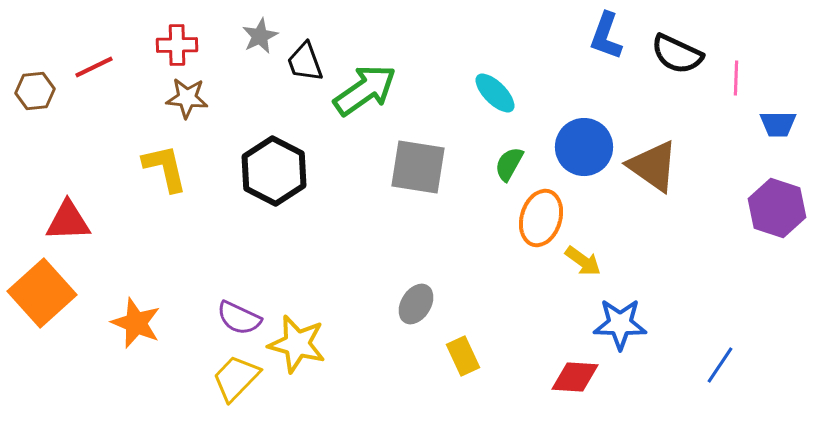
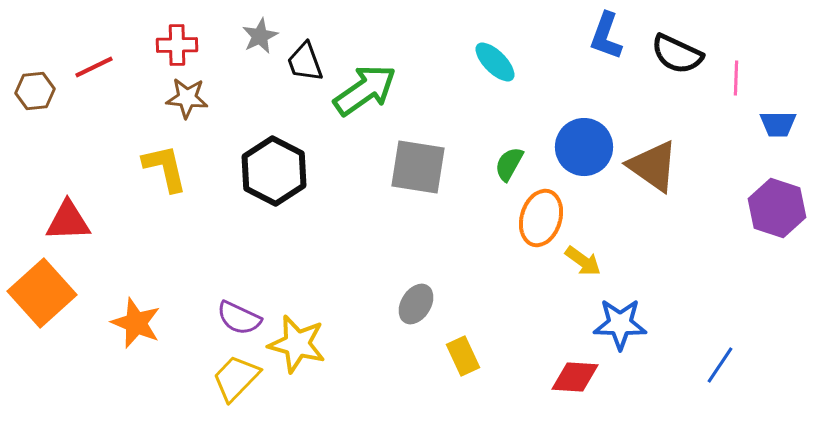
cyan ellipse: moved 31 px up
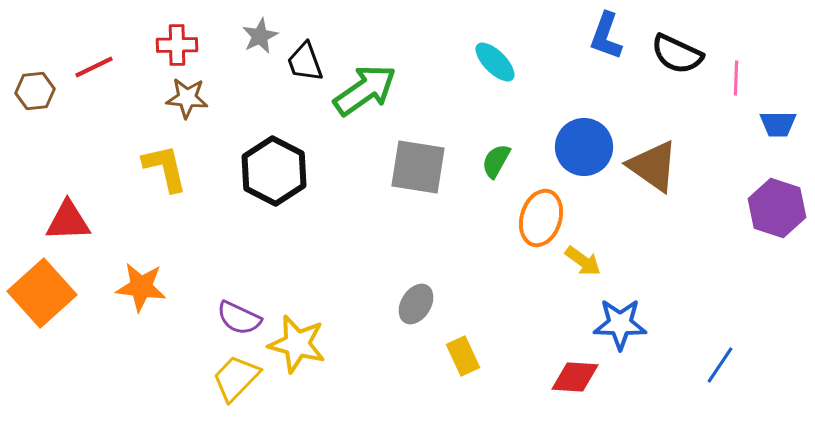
green semicircle: moved 13 px left, 3 px up
orange star: moved 5 px right, 36 px up; rotated 15 degrees counterclockwise
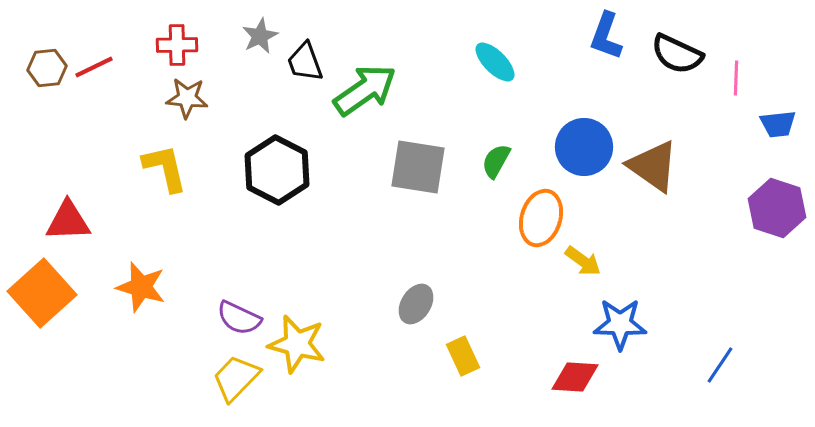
brown hexagon: moved 12 px right, 23 px up
blue trapezoid: rotated 6 degrees counterclockwise
black hexagon: moved 3 px right, 1 px up
orange star: rotated 9 degrees clockwise
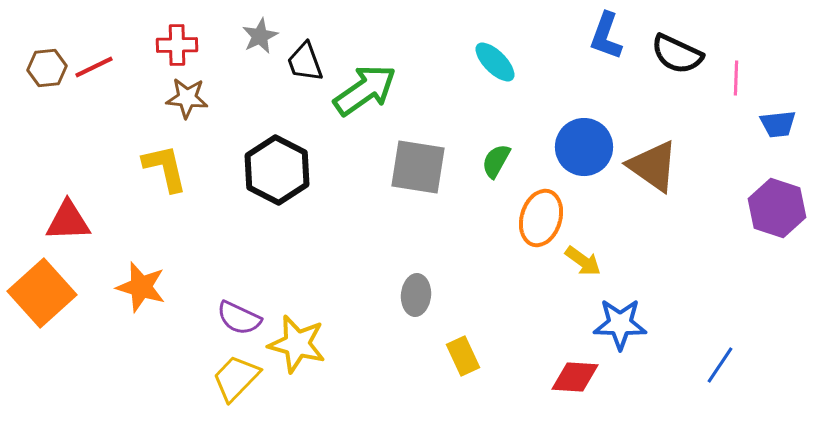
gray ellipse: moved 9 px up; rotated 27 degrees counterclockwise
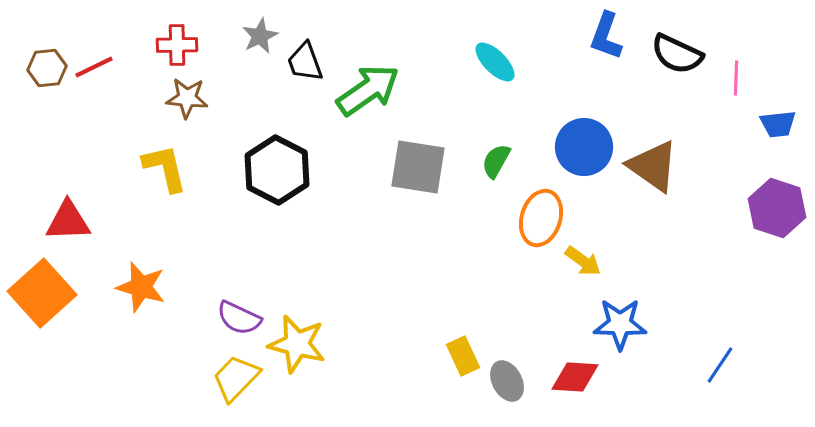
green arrow: moved 3 px right
gray ellipse: moved 91 px right, 86 px down; rotated 33 degrees counterclockwise
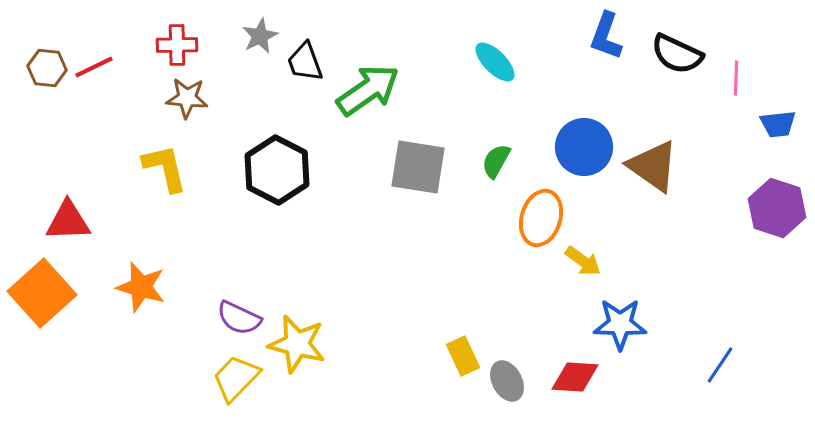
brown hexagon: rotated 12 degrees clockwise
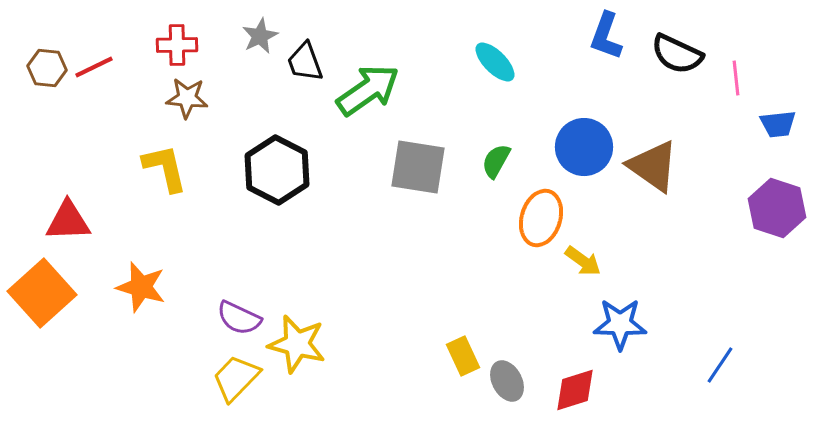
pink line: rotated 8 degrees counterclockwise
red diamond: moved 13 px down; rotated 21 degrees counterclockwise
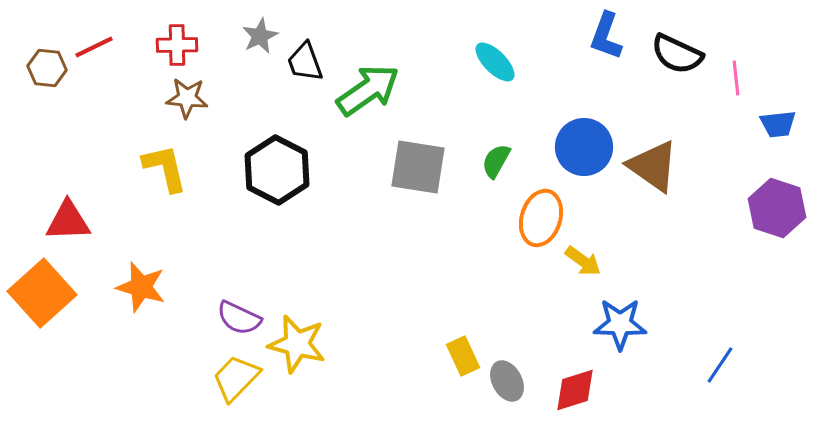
red line: moved 20 px up
